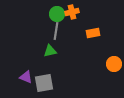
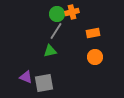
gray line: rotated 24 degrees clockwise
orange circle: moved 19 px left, 7 px up
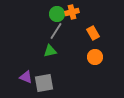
orange rectangle: rotated 72 degrees clockwise
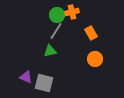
green circle: moved 1 px down
orange rectangle: moved 2 px left
orange circle: moved 2 px down
gray square: rotated 24 degrees clockwise
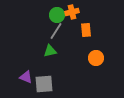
orange rectangle: moved 5 px left, 3 px up; rotated 24 degrees clockwise
orange circle: moved 1 px right, 1 px up
gray square: moved 1 px down; rotated 18 degrees counterclockwise
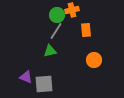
orange cross: moved 2 px up
orange circle: moved 2 px left, 2 px down
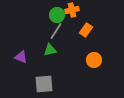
orange rectangle: rotated 40 degrees clockwise
green triangle: moved 1 px up
purple triangle: moved 5 px left, 20 px up
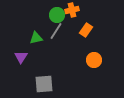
green triangle: moved 14 px left, 12 px up
purple triangle: rotated 40 degrees clockwise
